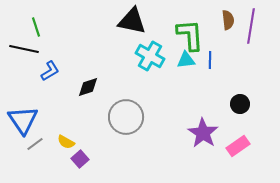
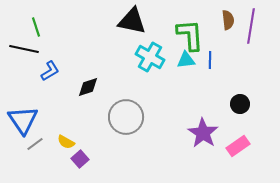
cyan cross: moved 1 px down
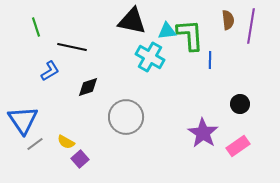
black line: moved 48 px right, 2 px up
cyan triangle: moved 19 px left, 29 px up
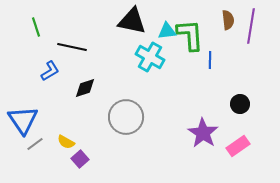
black diamond: moved 3 px left, 1 px down
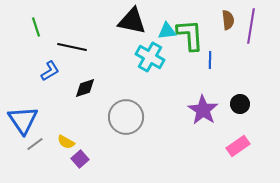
purple star: moved 23 px up
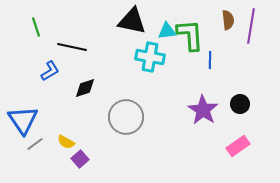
cyan cross: rotated 20 degrees counterclockwise
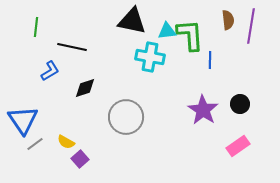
green line: rotated 24 degrees clockwise
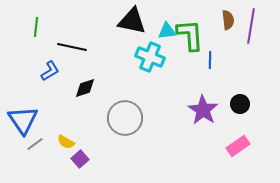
cyan cross: rotated 12 degrees clockwise
gray circle: moved 1 px left, 1 px down
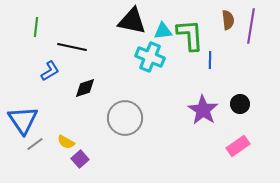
cyan triangle: moved 4 px left
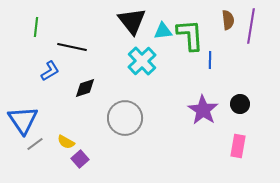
black triangle: rotated 40 degrees clockwise
cyan cross: moved 8 px left, 4 px down; rotated 24 degrees clockwise
pink rectangle: rotated 45 degrees counterclockwise
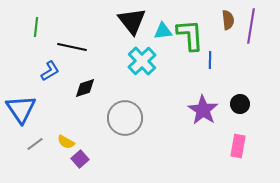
blue triangle: moved 2 px left, 11 px up
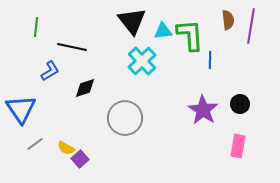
yellow semicircle: moved 6 px down
